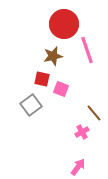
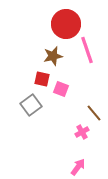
red circle: moved 2 px right
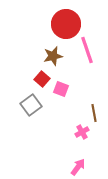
red square: rotated 28 degrees clockwise
brown line: rotated 30 degrees clockwise
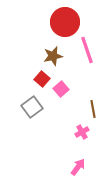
red circle: moved 1 px left, 2 px up
pink square: rotated 28 degrees clockwise
gray square: moved 1 px right, 2 px down
brown line: moved 1 px left, 4 px up
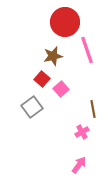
pink arrow: moved 1 px right, 2 px up
